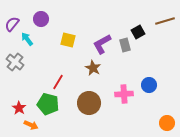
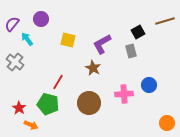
gray rectangle: moved 6 px right, 6 px down
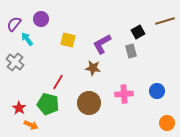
purple semicircle: moved 2 px right
brown star: rotated 21 degrees counterclockwise
blue circle: moved 8 px right, 6 px down
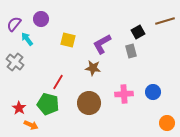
blue circle: moved 4 px left, 1 px down
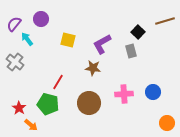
black square: rotated 16 degrees counterclockwise
orange arrow: rotated 16 degrees clockwise
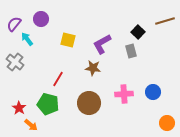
red line: moved 3 px up
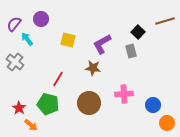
blue circle: moved 13 px down
